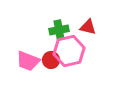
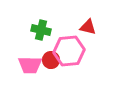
green cross: moved 18 px left; rotated 24 degrees clockwise
pink hexagon: rotated 8 degrees clockwise
pink trapezoid: moved 2 px right, 4 px down; rotated 20 degrees counterclockwise
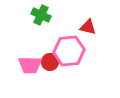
green cross: moved 15 px up; rotated 12 degrees clockwise
red circle: moved 1 px left, 2 px down
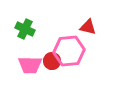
green cross: moved 16 px left, 14 px down
red circle: moved 2 px right, 1 px up
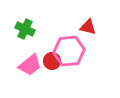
pink trapezoid: rotated 40 degrees counterclockwise
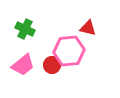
red triangle: moved 1 px down
red circle: moved 4 px down
pink trapezoid: moved 7 px left
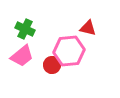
pink trapezoid: moved 1 px left, 9 px up
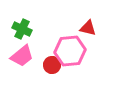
green cross: moved 3 px left
pink hexagon: moved 1 px right
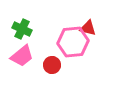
pink hexagon: moved 3 px right, 9 px up
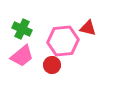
pink hexagon: moved 10 px left, 1 px up
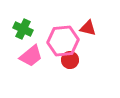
green cross: moved 1 px right
pink trapezoid: moved 9 px right
red circle: moved 18 px right, 5 px up
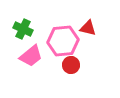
red circle: moved 1 px right, 5 px down
